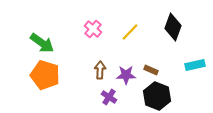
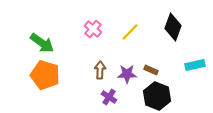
purple star: moved 1 px right, 1 px up
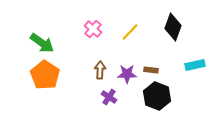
brown rectangle: rotated 16 degrees counterclockwise
orange pentagon: rotated 16 degrees clockwise
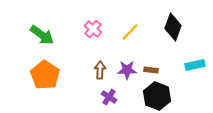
green arrow: moved 8 px up
purple star: moved 4 px up
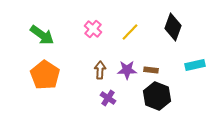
purple cross: moved 1 px left, 1 px down
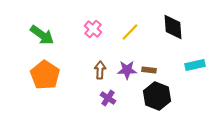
black diamond: rotated 24 degrees counterclockwise
brown rectangle: moved 2 px left
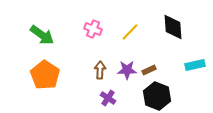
pink cross: rotated 18 degrees counterclockwise
brown rectangle: rotated 32 degrees counterclockwise
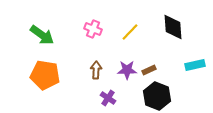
brown arrow: moved 4 px left
orange pentagon: rotated 24 degrees counterclockwise
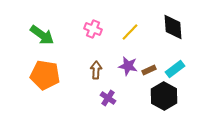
cyan rectangle: moved 20 px left, 4 px down; rotated 24 degrees counterclockwise
purple star: moved 1 px right, 4 px up; rotated 12 degrees clockwise
black hexagon: moved 7 px right; rotated 8 degrees clockwise
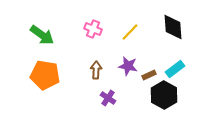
brown rectangle: moved 5 px down
black hexagon: moved 1 px up
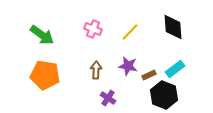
black hexagon: rotated 8 degrees counterclockwise
